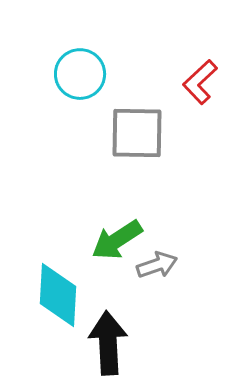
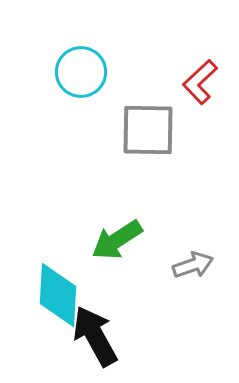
cyan circle: moved 1 px right, 2 px up
gray square: moved 11 px right, 3 px up
gray arrow: moved 36 px right
black arrow: moved 13 px left, 7 px up; rotated 26 degrees counterclockwise
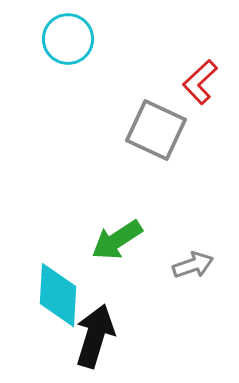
cyan circle: moved 13 px left, 33 px up
gray square: moved 8 px right; rotated 24 degrees clockwise
black arrow: rotated 46 degrees clockwise
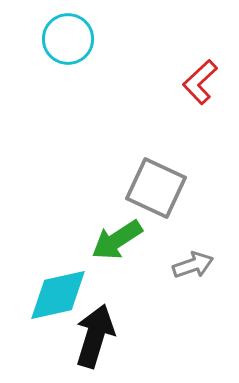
gray square: moved 58 px down
cyan diamond: rotated 74 degrees clockwise
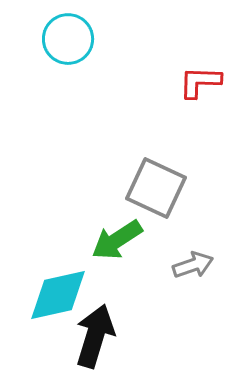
red L-shape: rotated 45 degrees clockwise
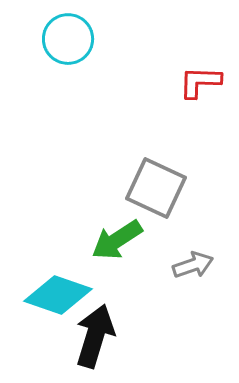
cyan diamond: rotated 32 degrees clockwise
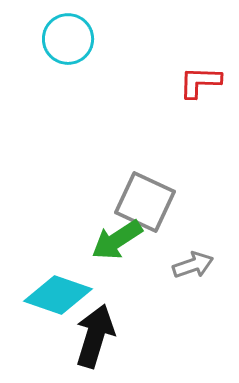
gray square: moved 11 px left, 14 px down
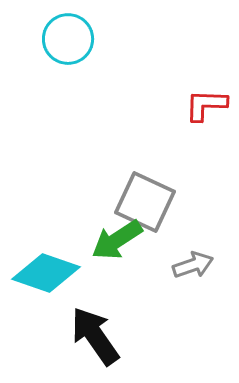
red L-shape: moved 6 px right, 23 px down
cyan diamond: moved 12 px left, 22 px up
black arrow: rotated 52 degrees counterclockwise
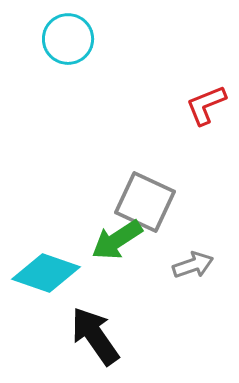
red L-shape: rotated 24 degrees counterclockwise
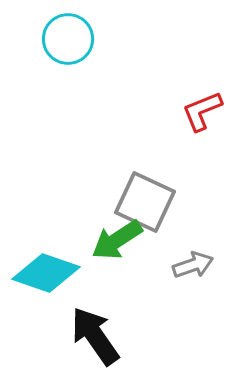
red L-shape: moved 4 px left, 6 px down
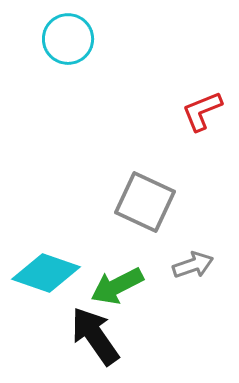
green arrow: moved 46 px down; rotated 6 degrees clockwise
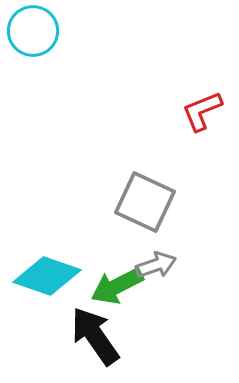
cyan circle: moved 35 px left, 8 px up
gray arrow: moved 37 px left
cyan diamond: moved 1 px right, 3 px down
